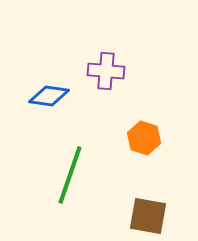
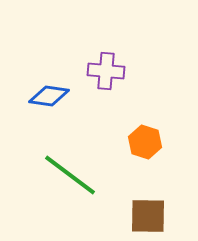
orange hexagon: moved 1 px right, 4 px down
green line: rotated 72 degrees counterclockwise
brown square: rotated 9 degrees counterclockwise
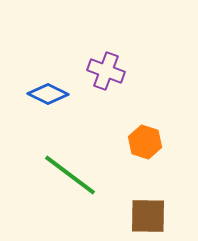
purple cross: rotated 15 degrees clockwise
blue diamond: moved 1 px left, 2 px up; rotated 18 degrees clockwise
